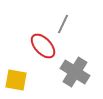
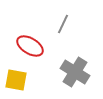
red ellipse: moved 13 px left; rotated 16 degrees counterclockwise
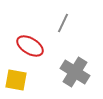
gray line: moved 1 px up
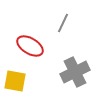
gray cross: rotated 32 degrees clockwise
yellow square: moved 1 px left, 1 px down
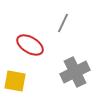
red ellipse: moved 1 px up
